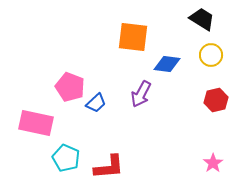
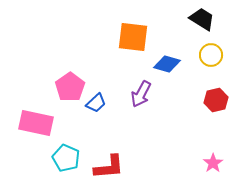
blue diamond: rotated 8 degrees clockwise
pink pentagon: rotated 16 degrees clockwise
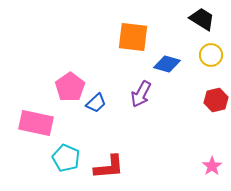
pink star: moved 1 px left, 3 px down
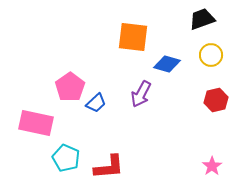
black trapezoid: rotated 52 degrees counterclockwise
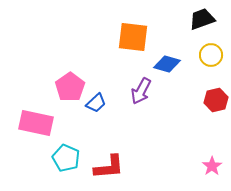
purple arrow: moved 3 px up
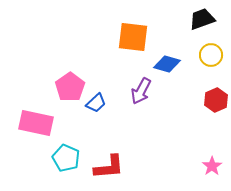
red hexagon: rotated 10 degrees counterclockwise
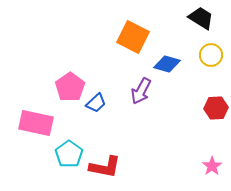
black trapezoid: moved 1 px left, 1 px up; rotated 52 degrees clockwise
orange square: rotated 20 degrees clockwise
red hexagon: moved 8 px down; rotated 20 degrees clockwise
cyan pentagon: moved 3 px right, 4 px up; rotated 12 degrees clockwise
red L-shape: moved 4 px left; rotated 16 degrees clockwise
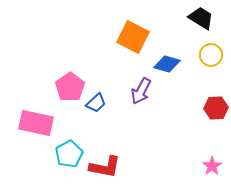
cyan pentagon: rotated 8 degrees clockwise
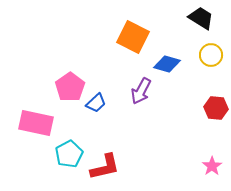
red hexagon: rotated 10 degrees clockwise
red L-shape: rotated 24 degrees counterclockwise
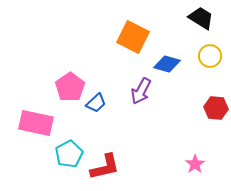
yellow circle: moved 1 px left, 1 px down
pink star: moved 17 px left, 2 px up
